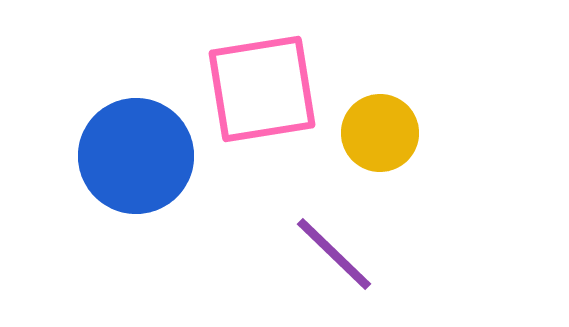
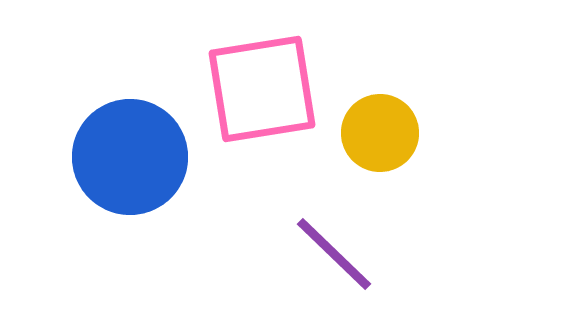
blue circle: moved 6 px left, 1 px down
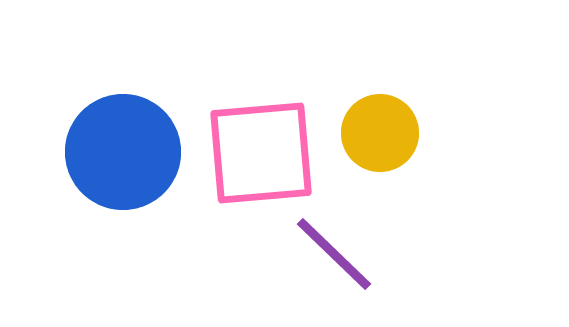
pink square: moved 1 px left, 64 px down; rotated 4 degrees clockwise
blue circle: moved 7 px left, 5 px up
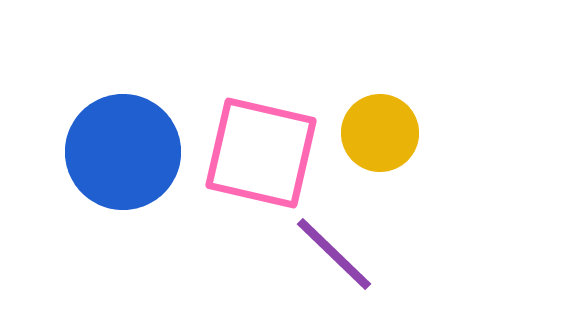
pink square: rotated 18 degrees clockwise
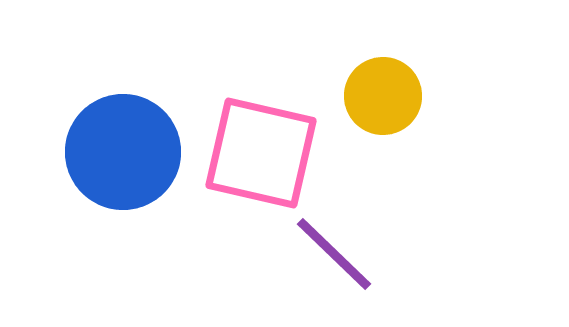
yellow circle: moved 3 px right, 37 px up
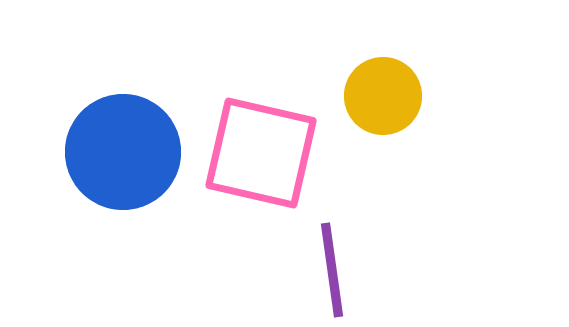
purple line: moved 2 px left, 16 px down; rotated 38 degrees clockwise
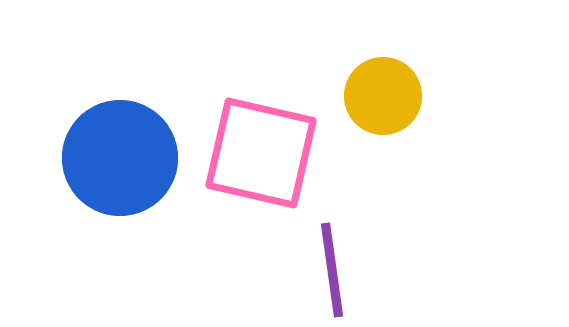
blue circle: moved 3 px left, 6 px down
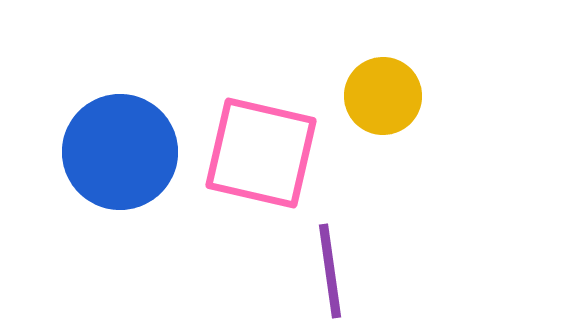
blue circle: moved 6 px up
purple line: moved 2 px left, 1 px down
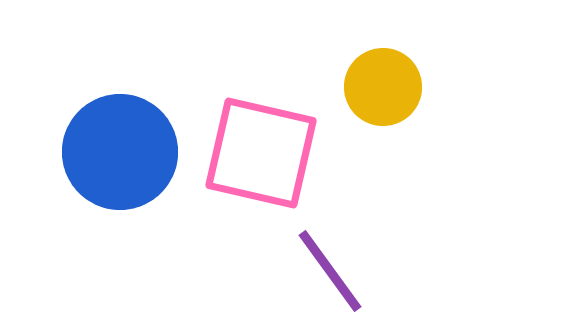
yellow circle: moved 9 px up
purple line: rotated 28 degrees counterclockwise
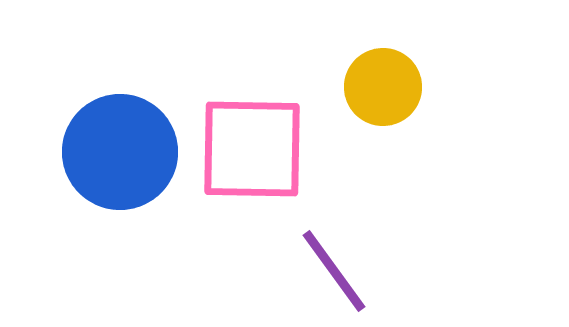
pink square: moved 9 px left, 4 px up; rotated 12 degrees counterclockwise
purple line: moved 4 px right
